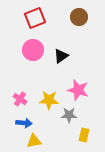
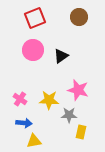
yellow rectangle: moved 3 px left, 3 px up
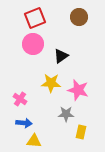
pink circle: moved 6 px up
yellow star: moved 2 px right, 17 px up
gray star: moved 3 px left, 1 px up
yellow triangle: rotated 14 degrees clockwise
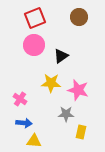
pink circle: moved 1 px right, 1 px down
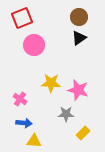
red square: moved 13 px left
black triangle: moved 18 px right, 18 px up
yellow rectangle: moved 2 px right, 1 px down; rotated 32 degrees clockwise
